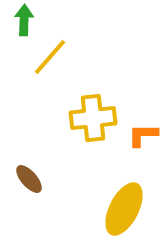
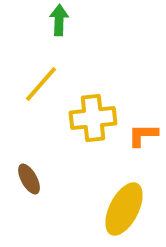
green arrow: moved 35 px right
yellow line: moved 9 px left, 27 px down
brown ellipse: rotated 12 degrees clockwise
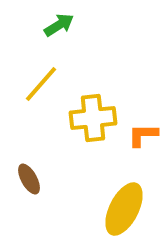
green arrow: moved 5 px down; rotated 56 degrees clockwise
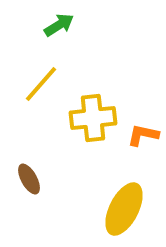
orange L-shape: rotated 12 degrees clockwise
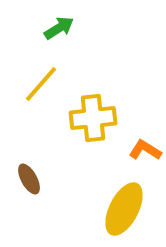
green arrow: moved 3 px down
orange L-shape: moved 2 px right, 15 px down; rotated 20 degrees clockwise
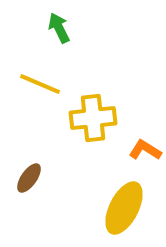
green arrow: rotated 84 degrees counterclockwise
yellow line: moved 1 px left; rotated 72 degrees clockwise
brown ellipse: moved 1 px up; rotated 64 degrees clockwise
yellow ellipse: moved 1 px up
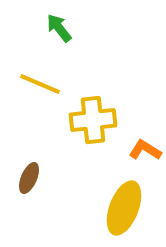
green arrow: rotated 12 degrees counterclockwise
yellow cross: moved 2 px down
brown ellipse: rotated 12 degrees counterclockwise
yellow ellipse: rotated 6 degrees counterclockwise
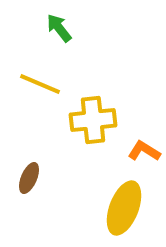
orange L-shape: moved 1 px left, 1 px down
